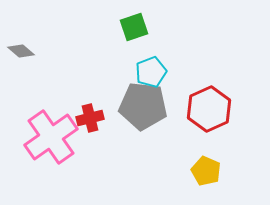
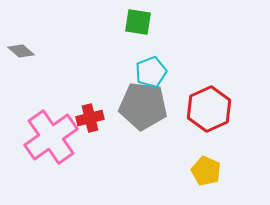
green square: moved 4 px right, 5 px up; rotated 28 degrees clockwise
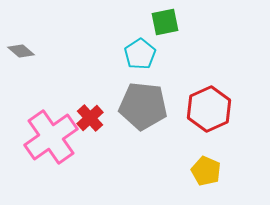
green square: moved 27 px right; rotated 20 degrees counterclockwise
cyan pentagon: moved 11 px left, 18 px up; rotated 12 degrees counterclockwise
red cross: rotated 28 degrees counterclockwise
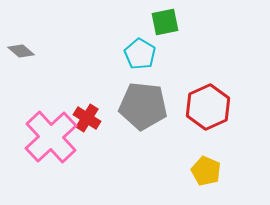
cyan pentagon: rotated 8 degrees counterclockwise
red hexagon: moved 1 px left, 2 px up
red cross: moved 3 px left; rotated 16 degrees counterclockwise
pink cross: rotated 8 degrees counterclockwise
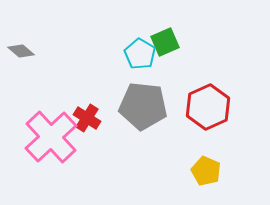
green square: moved 20 px down; rotated 12 degrees counterclockwise
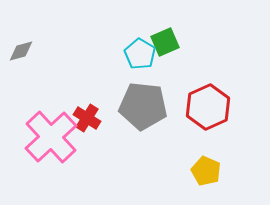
gray diamond: rotated 56 degrees counterclockwise
